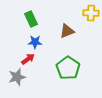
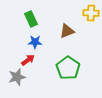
red arrow: moved 1 px down
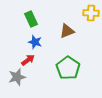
blue star: rotated 16 degrees clockwise
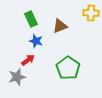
brown triangle: moved 7 px left, 5 px up
blue star: moved 1 px right, 1 px up
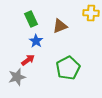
blue star: rotated 16 degrees clockwise
green pentagon: rotated 10 degrees clockwise
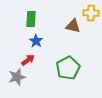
green rectangle: rotated 28 degrees clockwise
brown triangle: moved 13 px right; rotated 35 degrees clockwise
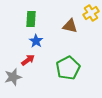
yellow cross: rotated 35 degrees counterclockwise
brown triangle: moved 3 px left
gray star: moved 4 px left
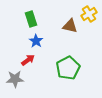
yellow cross: moved 2 px left, 1 px down
green rectangle: rotated 21 degrees counterclockwise
gray star: moved 2 px right, 2 px down; rotated 12 degrees clockwise
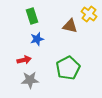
yellow cross: rotated 21 degrees counterclockwise
green rectangle: moved 1 px right, 3 px up
blue star: moved 1 px right, 2 px up; rotated 24 degrees clockwise
red arrow: moved 4 px left; rotated 24 degrees clockwise
gray star: moved 15 px right, 1 px down
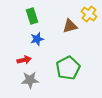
brown triangle: rotated 28 degrees counterclockwise
